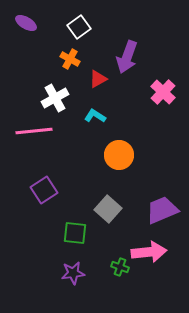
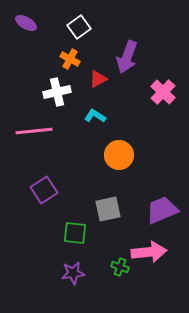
white cross: moved 2 px right, 6 px up; rotated 16 degrees clockwise
gray square: rotated 36 degrees clockwise
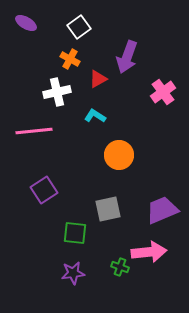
pink cross: rotated 10 degrees clockwise
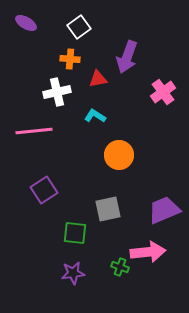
orange cross: rotated 24 degrees counterclockwise
red triangle: rotated 18 degrees clockwise
purple trapezoid: moved 2 px right
pink arrow: moved 1 px left
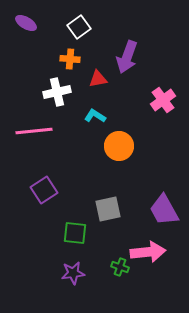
pink cross: moved 8 px down
orange circle: moved 9 px up
purple trapezoid: rotated 96 degrees counterclockwise
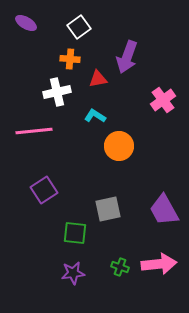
pink arrow: moved 11 px right, 12 px down
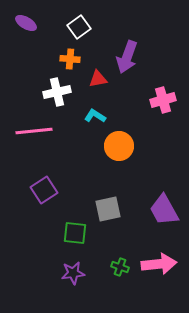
pink cross: rotated 20 degrees clockwise
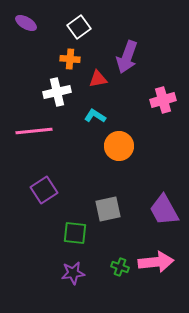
pink arrow: moved 3 px left, 2 px up
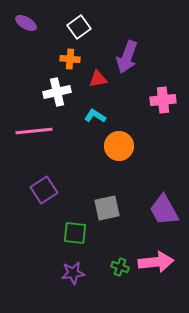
pink cross: rotated 10 degrees clockwise
gray square: moved 1 px left, 1 px up
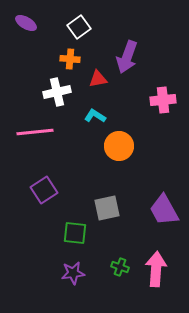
pink line: moved 1 px right, 1 px down
pink arrow: moved 7 px down; rotated 80 degrees counterclockwise
